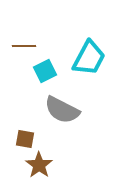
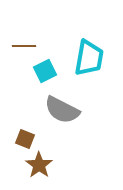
cyan trapezoid: rotated 18 degrees counterclockwise
brown square: rotated 12 degrees clockwise
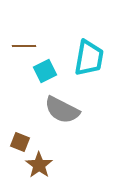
brown square: moved 5 px left, 3 px down
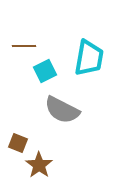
brown square: moved 2 px left, 1 px down
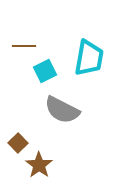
brown square: rotated 24 degrees clockwise
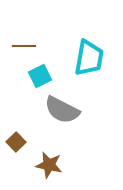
cyan square: moved 5 px left, 5 px down
brown square: moved 2 px left, 1 px up
brown star: moved 10 px right; rotated 24 degrees counterclockwise
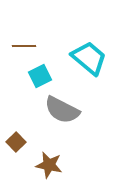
cyan trapezoid: rotated 60 degrees counterclockwise
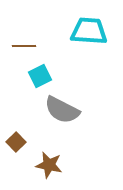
cyan trapezoid: moved 27 px up; rotated 36 degrees counterclockwise
